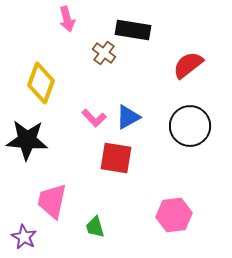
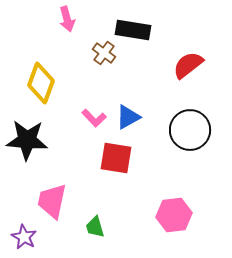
black circle: moved 4 px down
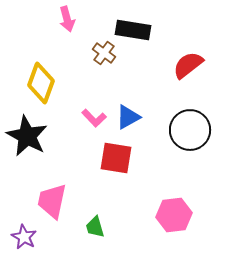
black star: moved 4 px up; rotated 24 degrees clockwise
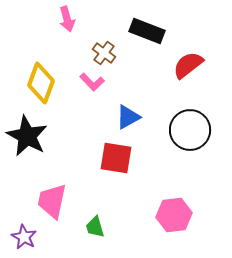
black rectangle: moved 14 px right, 1 px down; rotated 12 degrees clockwise
pink L-shape: moved 2 px left, 36 px up
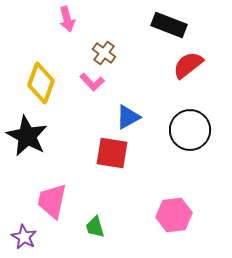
black rectangle: moved 22 px right, 6 px up
red square: moved 4 px left, 5 px up
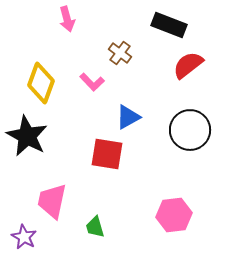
brown cross: moved 16 px right
red square: moved 5 px left, 1 px down
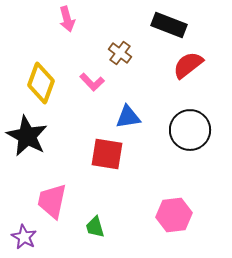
blue triangle: rotated 20 degrees clockwise
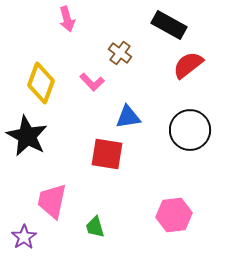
black rectangle: rotated 8 degrees clockwise
purple star: rotated 10 degrees clockwise
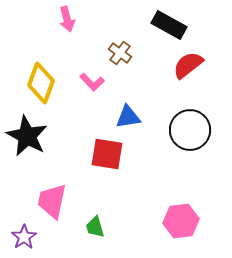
pink hexagon: moved 7 px right, 6 px down
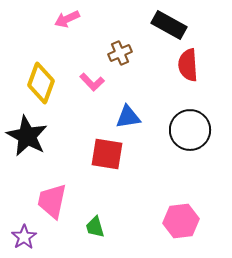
pink arrow: rotated 80 degrees clockwise
brown cross: rotated 30 degrees clockwise
red semicircle: rotated 56 degrees counterclockwise
